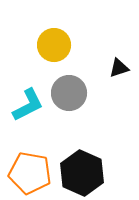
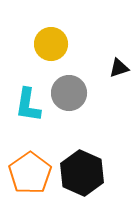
yellow circle: moved 3 px left, 1 px up
cyan L-shape: rotated 126 degrees clockwise
orange pentagon: rotated 27 degrees clockwise
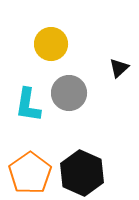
black triangle: rotated 25 degrees counterclockwise
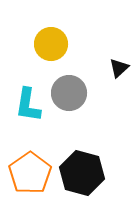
black hexagon: rotated 9 degrees counterclockwise
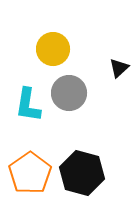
yellow circle: moved 2 px right, 5 px down
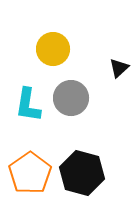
gray circle: moved 2 px right, 5 px down
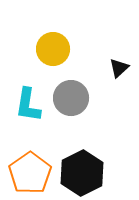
black hexagon: rotated 18 degrees clockwise
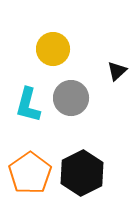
black triangle: moved 2 px left, 3 px down
cyan L-shape: rotated 6 degrees clockwise
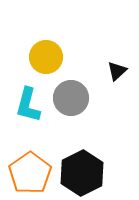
yellow circle: moved 7 px left, 8 px down
